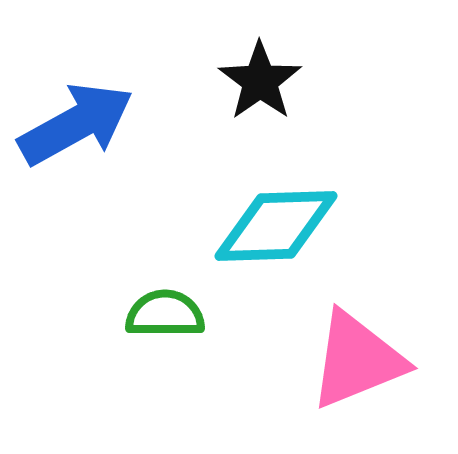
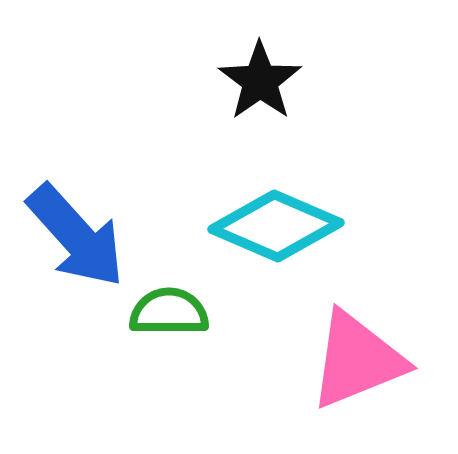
blue arrow: moved 112 px down; rotated 77 degrees clockwise
cyan diamond: rotated 25 degrees clockwise
green semicircle: moved 4 px right, 2 px up
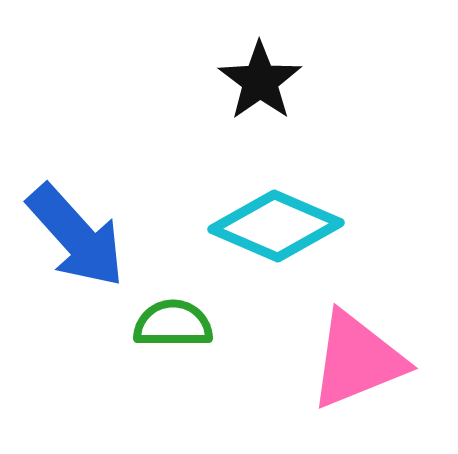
green semicircle: moved 4 px right, 12 px down
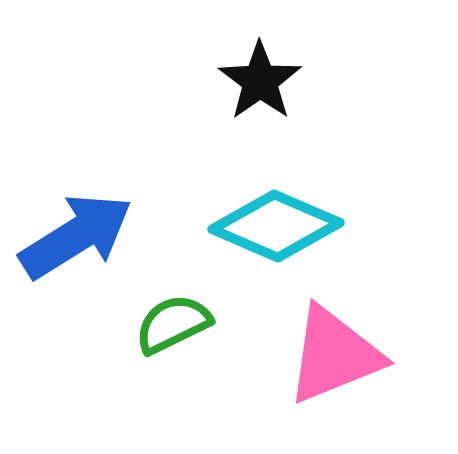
blue arrow: rotated 80 degrees counterclockwise
green semicircle: rotated 26 degrees counterclockwise
pink triangle: moved 23 px left, 5 px up
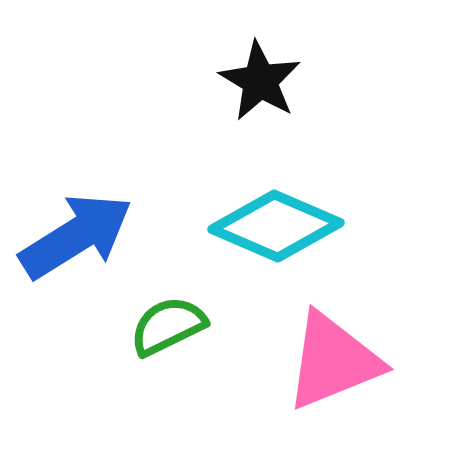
black star: rotated 6 degrees counterclockwise
green semicircle: moved 5 px left, 2 px down
pink triangle: moved 1 px left, 6 px down
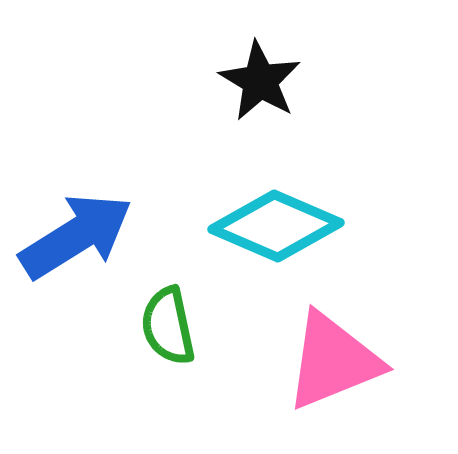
green semicircle: rotated 76 degrees counterclockwise
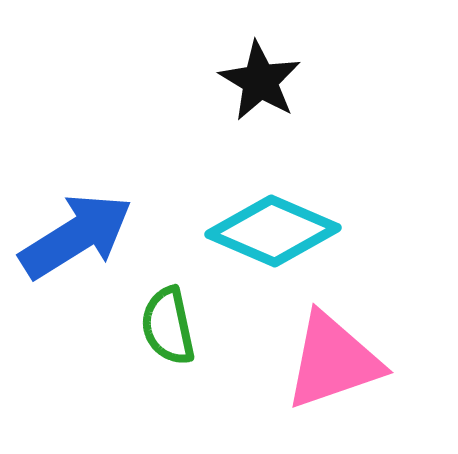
cyan diamond: moved 3 px left, 5 px down
pink triangle: rotated 3 degrees clockwise
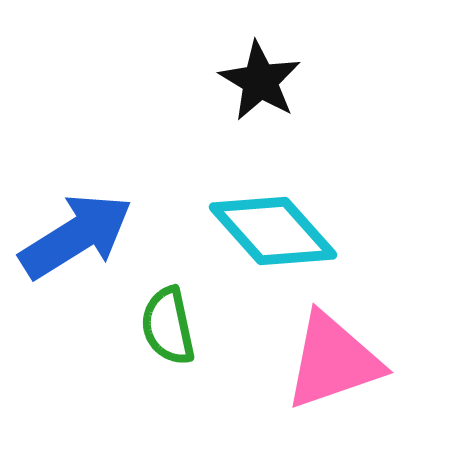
cyan diamond: rotated 25 degrees clockwise
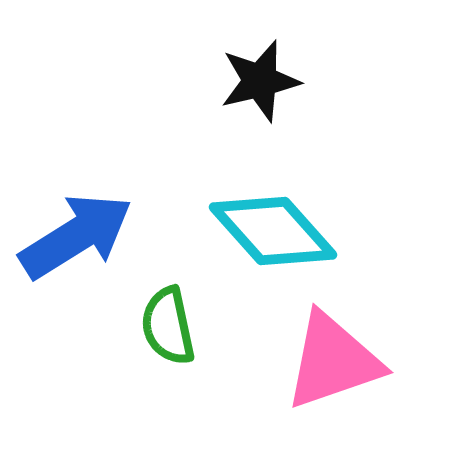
black star: rotated 28 degrees clockwise
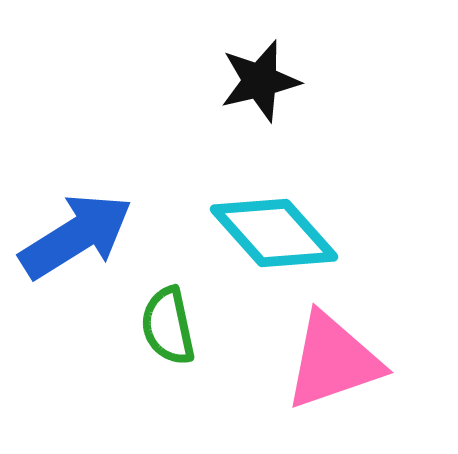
cyan diamond: moved 1 px right, 2 px down
